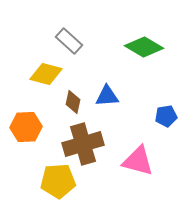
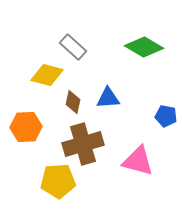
gray rectangle: moved 4 px right, 6 px down
yellow diamond: moved 1 px right, 1 px down
blue triangle: moved 1 px right, 2 px down
blue pentagon: rotated 20 degrees clockwise
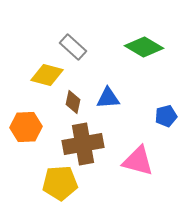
blue pentagon: rotated 25 degrees counterclockwise
brown cross: rotated 6 degrees clockwise
yellow pentagon: moved 2 px right, 2 px down
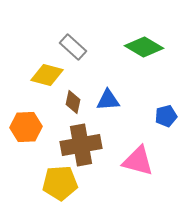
blue triangle: moved 2 px down
brown cross: moved 2 px left, 1 px down
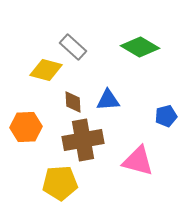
green diamond: moved 4 px left
yellow diamond: moved 1 px left, 5 px up
brown diamond: rotated 15 degrees counterclockwise
brown cross: moved 2 px right, 5 px up
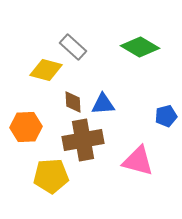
blue triangle: moved 5 px left, 4 px down
yellow pentagon: moved 9 px left, 7 px up
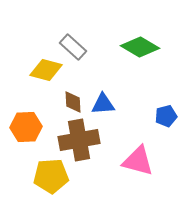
brown cross: moved 4 px left
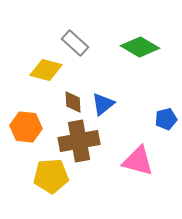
gray rectangle: moved 2 px right, 4 px up
blue triangle: rotated 35 degrees counterclockwise
blue pentagon: moved 3 px down
orange hexagon: rotated 8 degrees clockwise
brown cross: moved 1 px down
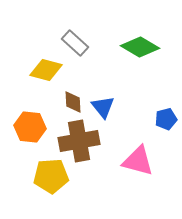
blue triangle: moved 3 px down; rotated 30 degrees counterclockwise
orange hexagon: moved 4 px right
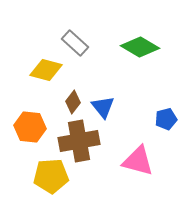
brown diamond: rotated 40 degrees clockwise
